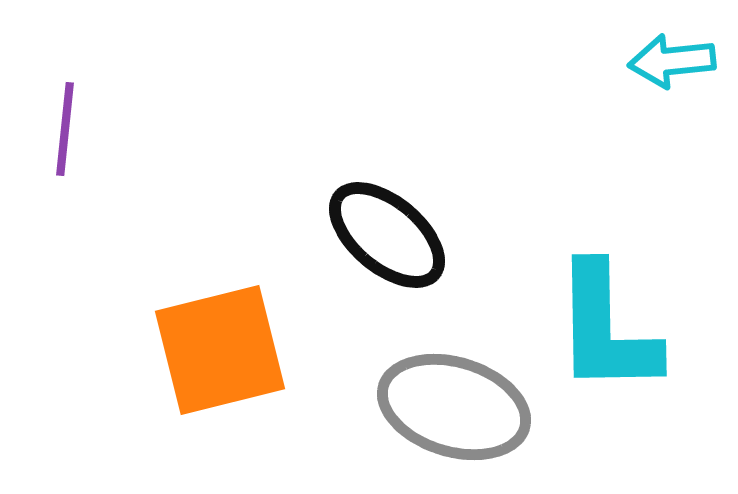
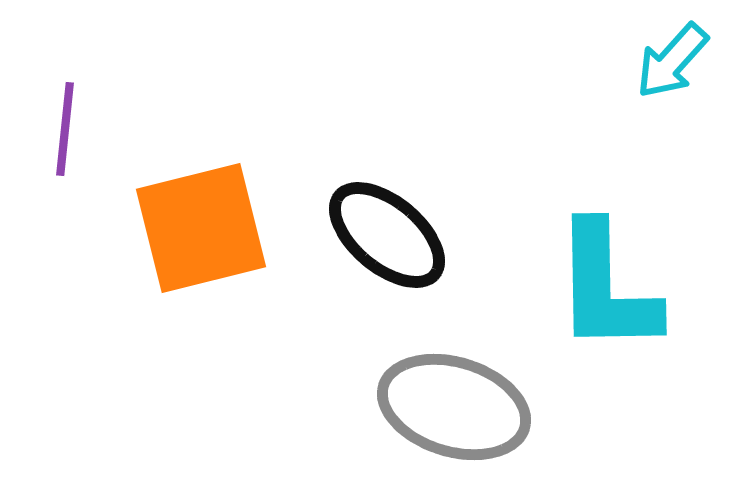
cyan arrow: rotated 42 degrees counterclockwise
cyan L-shape: moved 41 px up
orange square: moved 19 px left, 122 px up
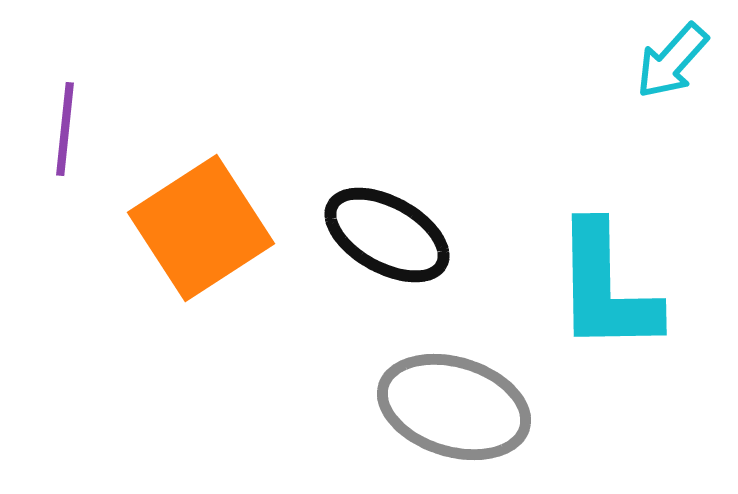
orange square: rotated 19 degrees counterclockwise
black ellipse: rotated 11 degrees counterclockwise
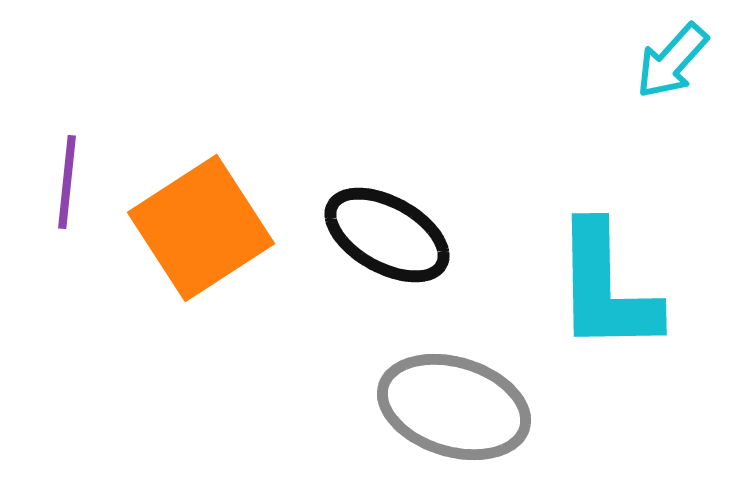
purple line: moved 2 px right, 53 px down
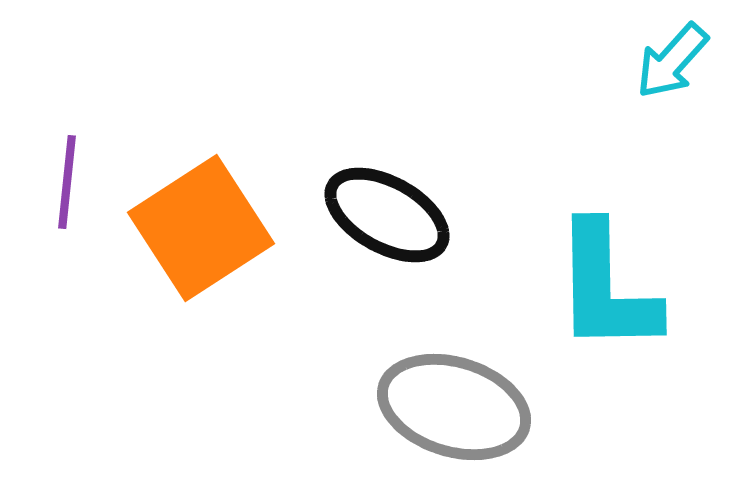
black ellipse: moved 20 px up
